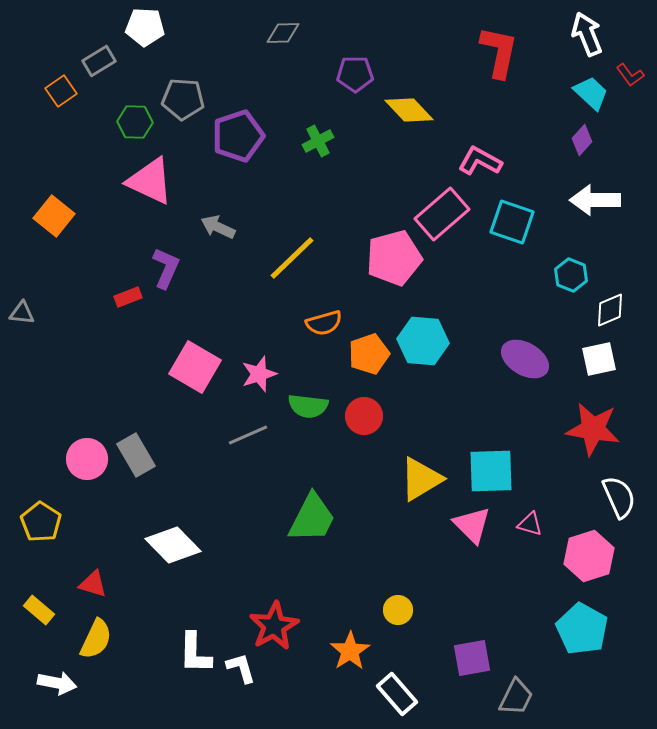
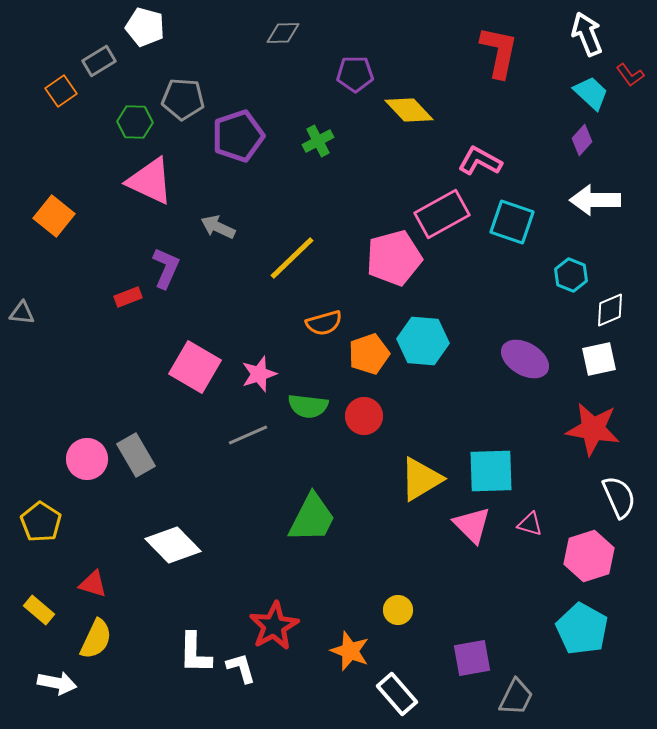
white pentagon at (145, 27): rotated 12 degrees clockwise
pink rectangle at (442, 214): rotated 12 degrees clockwise
orange star at (350, 651): rotated 18 degrees counterclockwise
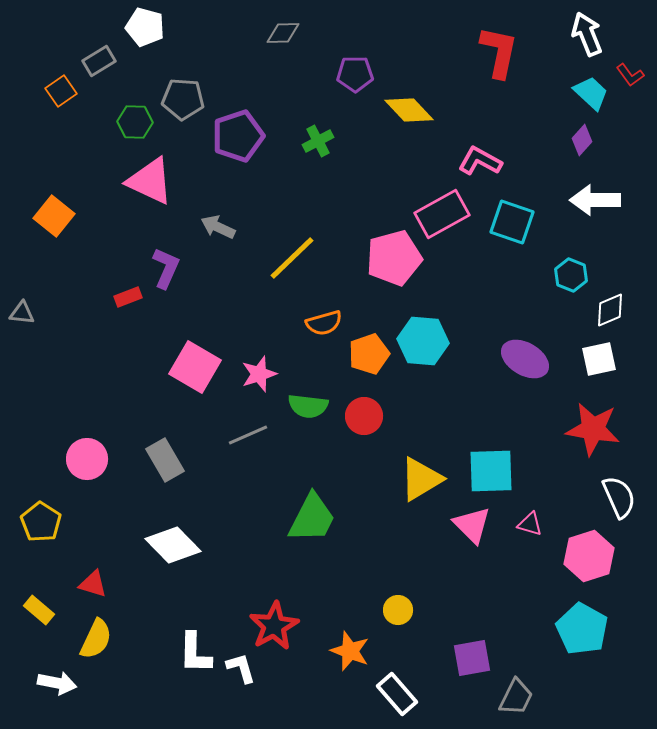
gray rectangle at (136, 455): moved 29 px right, 5 px down
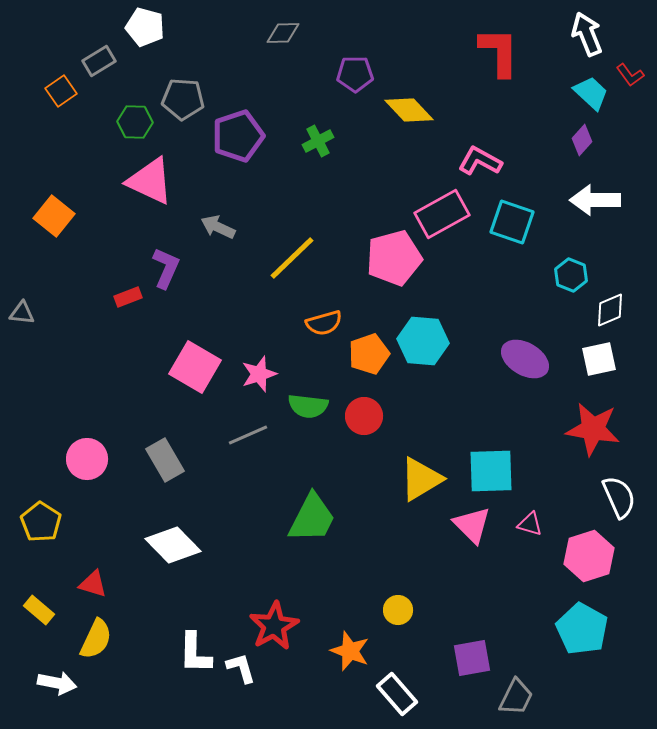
red L-shape at (499, 52): rotated 12 degrees counterclockwise
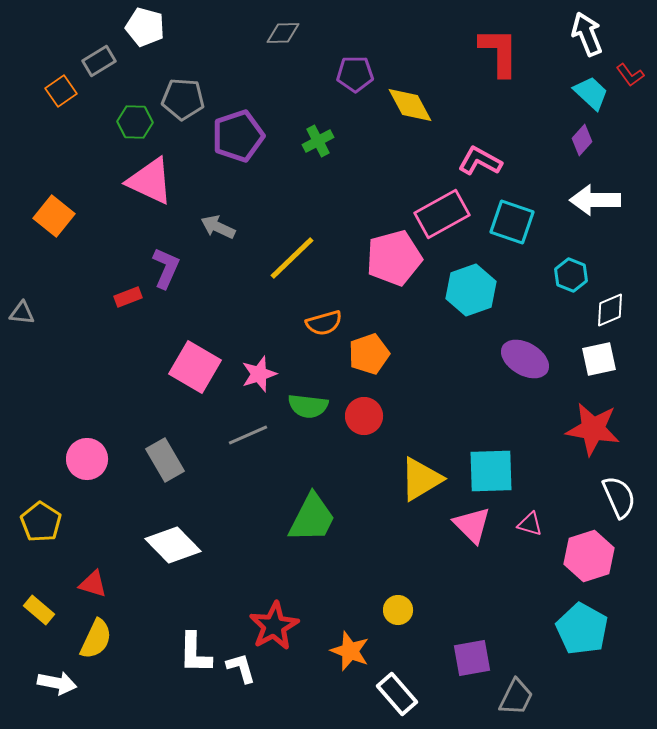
yellow diamond at (409, 110): moved 1 px right, 5 px up; rotated 15 degrees clockwise
cyan hexagon at (423, 341): moved 48 px right, 51 px up; rotated 24 degrees counterclockwise
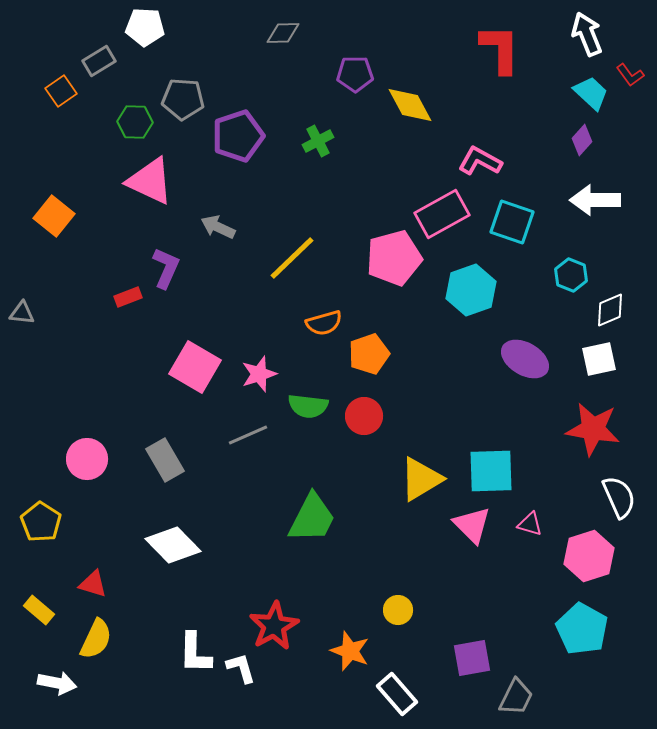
white pentagon at (145, 27): rotated 12 degrees counterclockwise
red L-shape at (499, 52): moved 1 px right, 3 px up
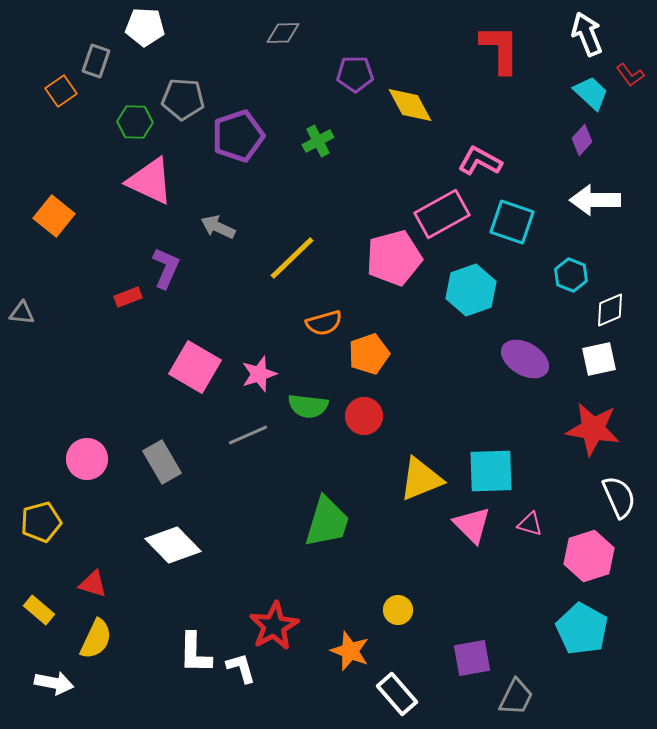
gray rectangle at (99, 61): moved 3 px left; rotated 40 degrees counterclockwise
gray rectangle at (165, 460): moved 3 px left, 2 px down
yellow triangle at (421, 479): rotated 9 degrees clockwise
green trapezoid at (312, 518): moved 15 px right, 4 px down; rotated 10 degrees counterclockwise
yellow pentagon at (41, 522): rotated 24 degrees clockwise
white arrow at (57, 683): moved 3 px left
